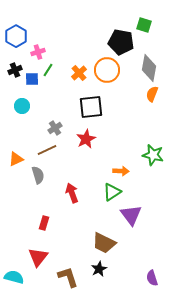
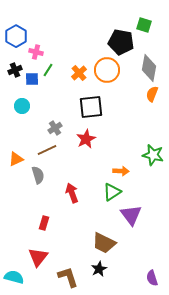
pink cross: moved 2 px left; rotated 32 degrees clockwise
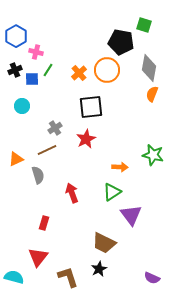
orange arrow: moved 1 px left, 4 px up
purple semicircle: rotated 49 degrees counterclockwise
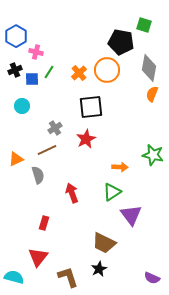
green line: moved 1 px right, 2 px down
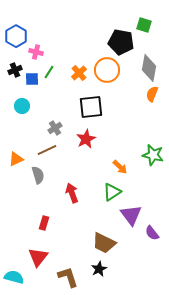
orange arrow: rotated 42 degrees clockwise
purple semicircle: moved 45 px up; rotated 28 degrees clockwise
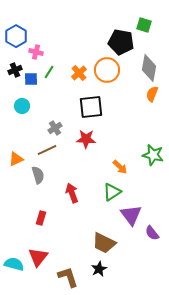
blue square: moved 1 px left
red star: rotated 30 degrees clockwise
red rectangle: moved 3 px left, 5 px up
cyan semicircle: moved 13 px up
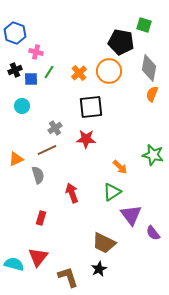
blue hexagon: moved 1 px left, 3 px up; rotated 10 degrees counterclockwise
orange circle: moved 2 px right, 1 px down
purple semicircle: moved 1 px right
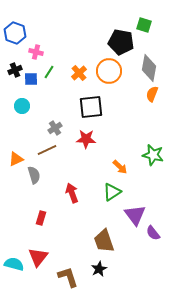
gray semicircle: moved 4 px left
purple triangle: moved 4 px right
brown trapezoid: moved 2 px up; rotated 45 degrees clockwise
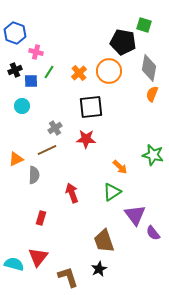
black pentagon: moved 2 px right
blue square: moved 2 px down
gray semicircle: rotated 18 degrees clockwise
